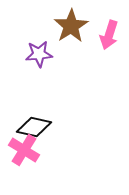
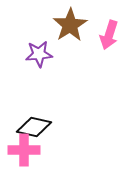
brown star: moved 1 px left, 1 px up
pink cross: rotated 32 degrees counterclockwise
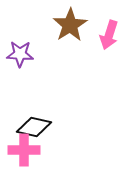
purple star: moved 19 px left; rotated 8 degrees clockwise
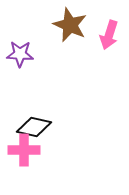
brown star: rotated 16 degrees counterclockwise
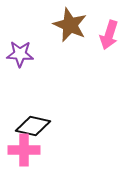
black diamond: moved 1 px left, 1 px up
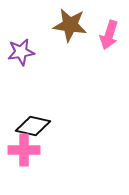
brown star: rotated 16 degrees counterclockwise
purple star: moved 1 px right, 2 px up; rotated 12 degrees counterclockwise
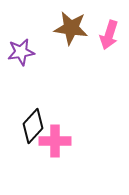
brown star: moved 1 px right, 3 px down
black diamond: rotated 60 degrees counterclockwise
pink cross: moved 31 px right, 9 px up
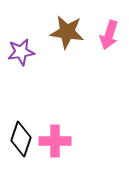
brown star: moved 4 px left, 4 px down
black diamond: moved 12 px left, 13 px down; rotated 24 degrees counterclockwise
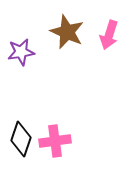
brown star: rotated 16 degrees clockwise
pink cross: rotated 8 degrees counterclockwise
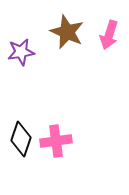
pink cross: moved 1 px right
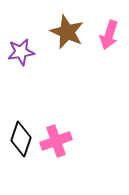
pink cross: rotated 12 degrees counterclockwise
